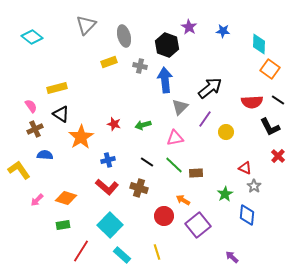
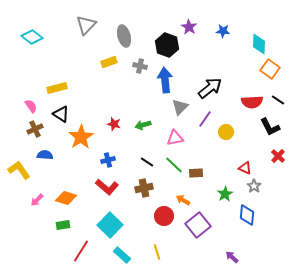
brown cross at (139, 188): moved 5 px right; rotated 30 degrees counterclockwise
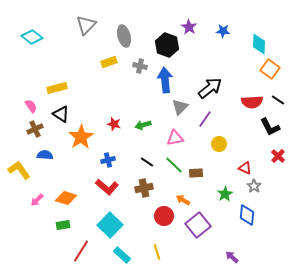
yellow circle at (226, 132): moved 7 px left, 12 px down
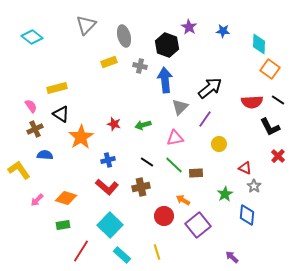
brown cross at (144, 188): moved 3 px left, 1 px up
